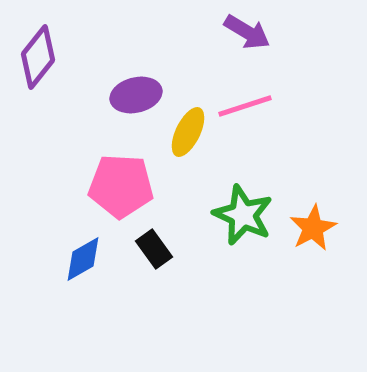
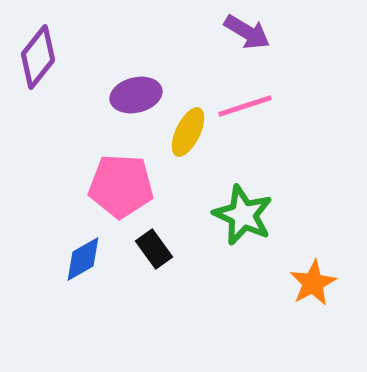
orange star: moved 55 px down
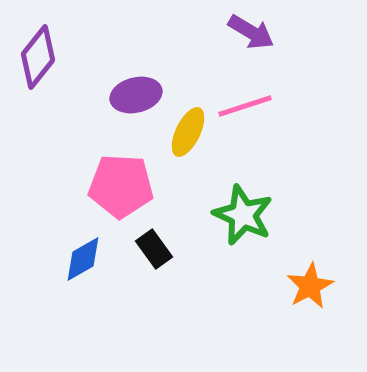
purple arrow: moved 4 px right
orange star: moved 3 px left, 3 px down
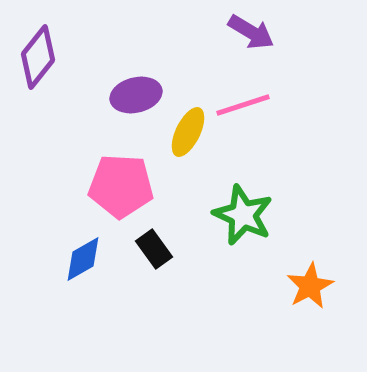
pink line: moved 2 px left, 1 px up
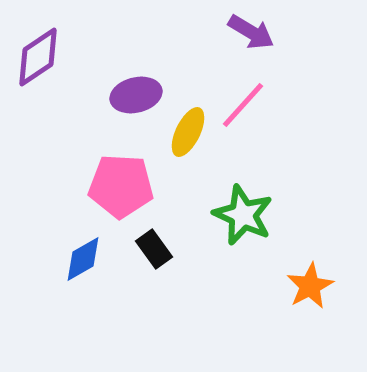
purple diamond: rotated 18 degrees clockwise
pink line: rotated 30 degrees counterclockwise
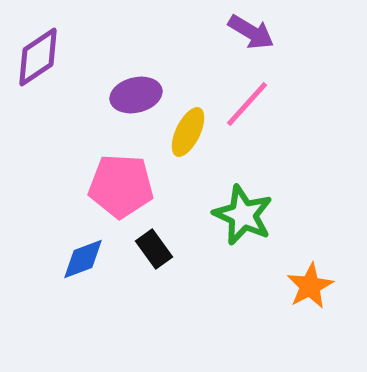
pink line: moved 4 px right, 1 px up
blue diamond: rotated 9 degrees clockwise
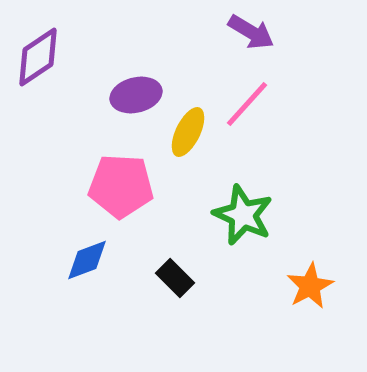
black rectangle: moved 21 px right, 29 px down; rotated 9 degrees counterclockwise
blue diamond: moved 4 px right, 1 px down
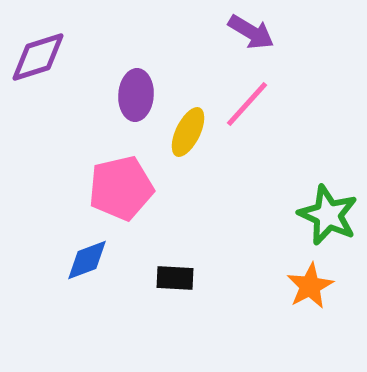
purple diamond: rotated 16 degrees clockwise
purple ellipse: rotated 72 degrees counterclockwise
pink pentagon: moved 2 px down; rotated 16 degrees counterclockwise
green star: moved 85 px right
black rectangle: rotated 42 degrees counterclockwise
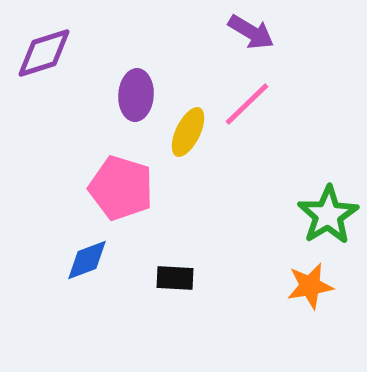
purple diamond: moved 6 px right, 4 px up
pink line: rotated 4 degrees clockwise
pink pentagon: rotated 30 degrees clockwise
green star: rotated 16 degrees clockwise
orange star: rotated 18 degrees clockwise
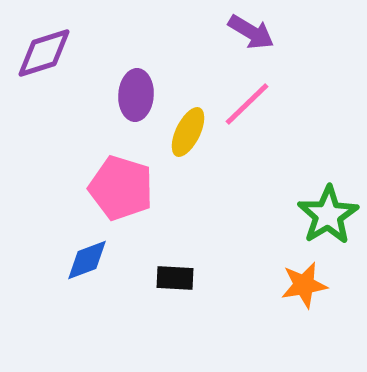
orange star: moved 6 px left, 1 px up
